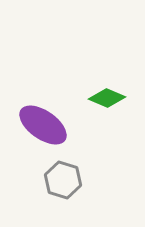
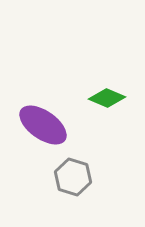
gray hexagon: moved 10 px right, 3 px up
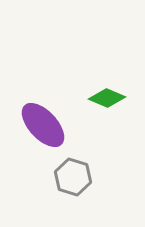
purple ellipse: rotated 12 degrees clockwise
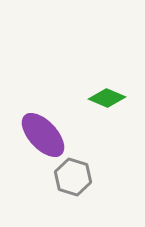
purple ellipse: moved 10 px down
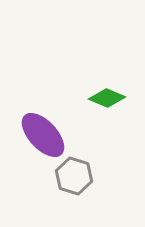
gray hexagon: moved 1 px right, 1 px up
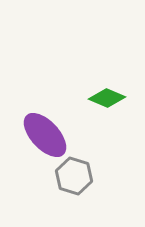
purple ellipse: moved 2 px right
